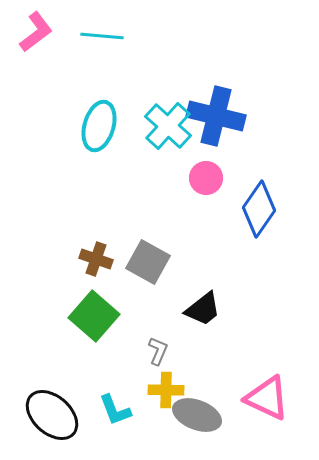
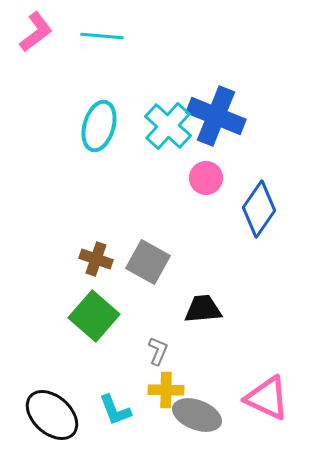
blue cross: rotated 8 degrees clockwise
black trapezoid: rotated 147 degrees counterclockwise
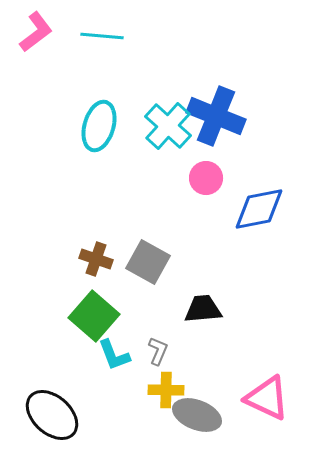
blue diamond: rotated 44 degrees clockwise
cyan L-shape: moved 1 px left, 55 px up
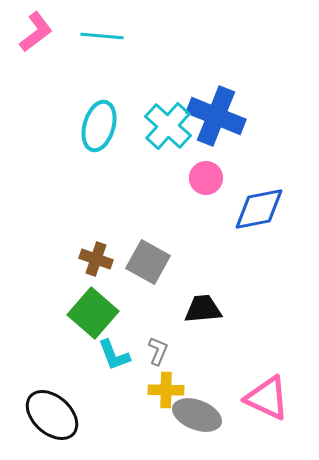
green square: moved 1 px left, 3 px up
